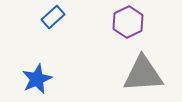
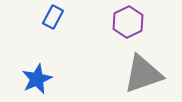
blue rectangle: rotated 20 degrees counterclockwise
gray triangle: rotated 15 degrees counterclockwise
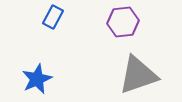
purple hexagon: moved 5 px left; rotated 20 degrees clockwise
gray triangle: moved 5 px left, 1 px down
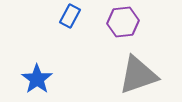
blue rectangle: moved 17 px right, 1 px up
blue star: rotated 12 degrees counterclockwise
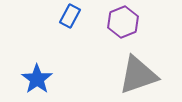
purple hexagon: rotated 16 degrees counterclockwise
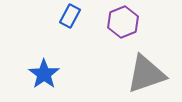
gray triangle: moved 8 px right, 1 px up
blue star: moved 7 px right, 5 px up
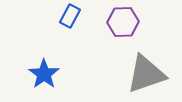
purple hexagon: rotated 20 degrees clockwise
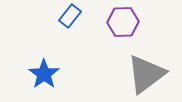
blue rectangle: rotated 10 degrees clockwise
gray triangle: rotated 18 degrees counterclockwise
